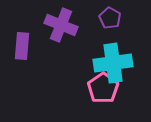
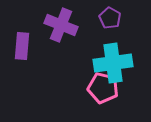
pink pentagon: rotated 24 degrees counterclockwise
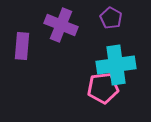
purple pentagon: moved 1 px right
cyan cross: moved 3 px right, 2 px down
pink pentagon: rotated 20 degrees counterclockwise
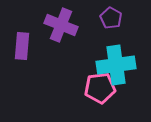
pink pentagon: moved 3 px left
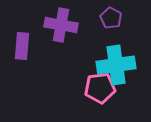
purple cross: rotated 12 degrees counterclockwise
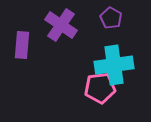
purple cross: rotated 24 degrees clockwise
purple rectangle: moved 1 px up
cyan cross: moved 2 px left
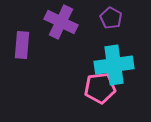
purple cross: moved 3 px up; rotated 8 degrees counterclockwise
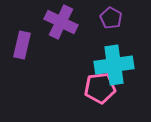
purple rectangle: rotated 8 degrees clockwise
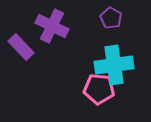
purple cross: moved 9 px left, 4 px down
purple rectangle: moved 1 px left, 2 px down; rotated 56 degrees counterclockwise
pink pentagon: moved 1 px left, 1 px down; rotated 12 degrees clockwise
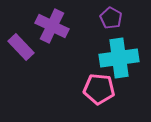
cyan cross: moved 5 px right, 7 px up
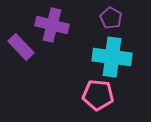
purple cross: moved 1 px up; rotated 12 degrees counterclockwise
cyan cross: moved 7 px left, 1 px up; rotated 15 degrees clockwise
pink pentagon: moved 1 px left, 6 px down
